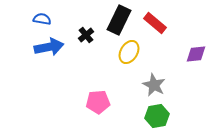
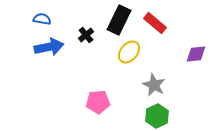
yellow ellipse: rotated 10 degrees clockwise
green hexagon: rotated 15 degrees counterclockwise
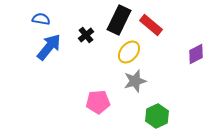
blue semicircle: moved 1 px left
red rectangle: moved 4 px left, 2 px down
blue arrow: rotated 40 degrees counterclockwise
purple diamond: rotated 20 degrees counterclockwise
gray star: moved 19 px left, 4 px up; rotated 30 degrees clockwise
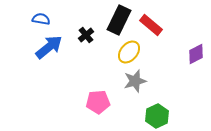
blue arrow: rotated 12 degrees clockwise
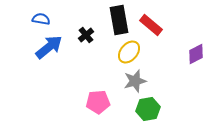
black rectangle: rotated 36 degrees counterclockwise
green hexagon: moved 9 px left, 7 px up; rotated 15 degrees clockwise
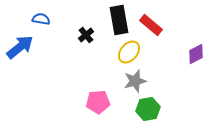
blue arrow: moved 29 px left
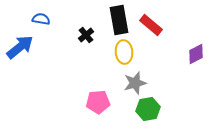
yellow ellipse: moved 5 px left; rotated 45 degrees counterclockwise
gray star: moved 2 px down
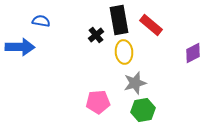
blue semicircle: moved 2 px down
black cross: moved 10 px right
blue arrow: rotated 40 degrees clockwise
purple diamond: moved 3 px left, 1 px up
green hexagon: moved 5 px left, 1 px down
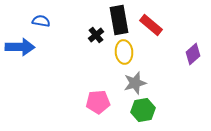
purple diamond: moved 1 px down; rotated 15 degrees counterclockwise
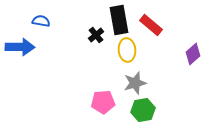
yellow ellipse: moved 3 px right, 2 px up
pink pentagon: moved 5 px right
